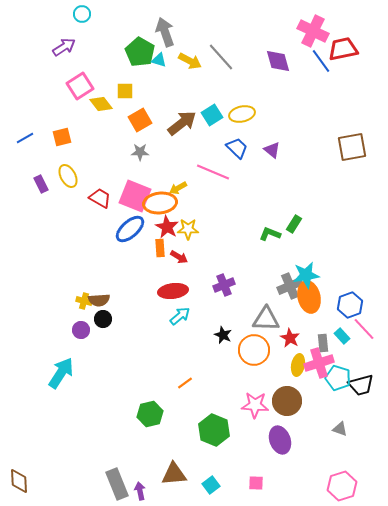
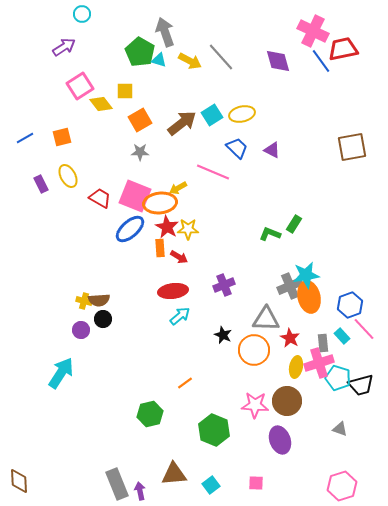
purple triangle at (272, 150): rotated 12 degrees counterclockwise
yellow ellipse at (298, 365): moved 2 px left, 2 px down
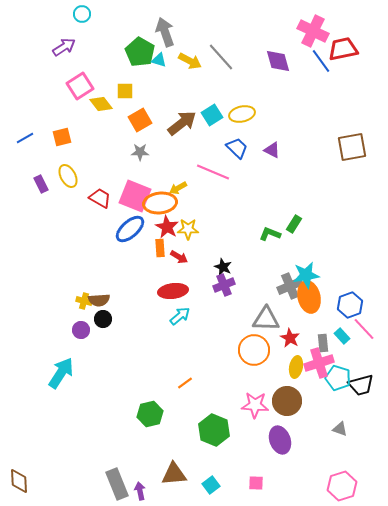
black star at (223, 335): moved 68 px up
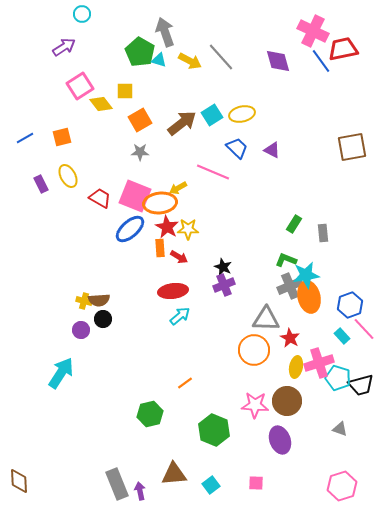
green L-shape at (270, 234): moved 16 px right, 26 px down
gray rectangle at (323, 343): moved 110 px up
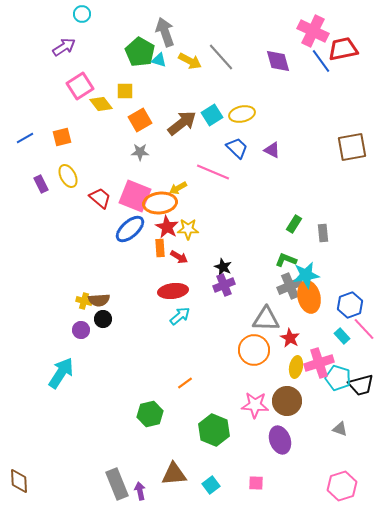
red trapezoid at (100, 198): rotated 10 degrees clockwise
